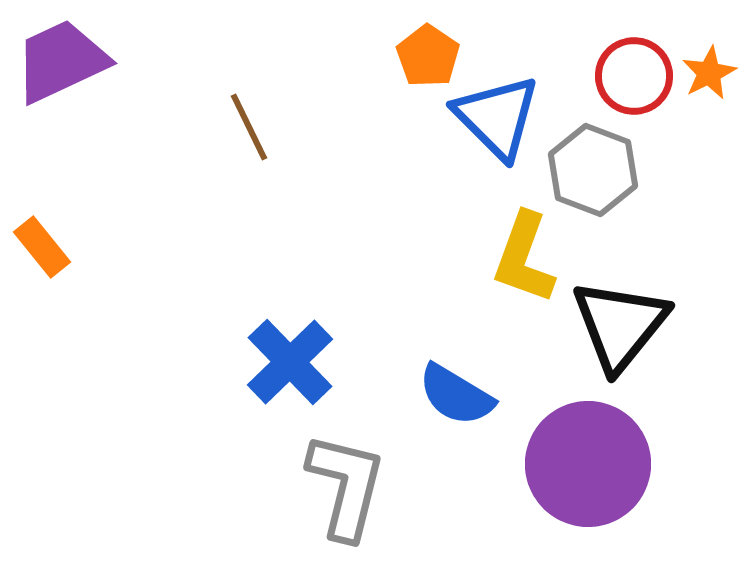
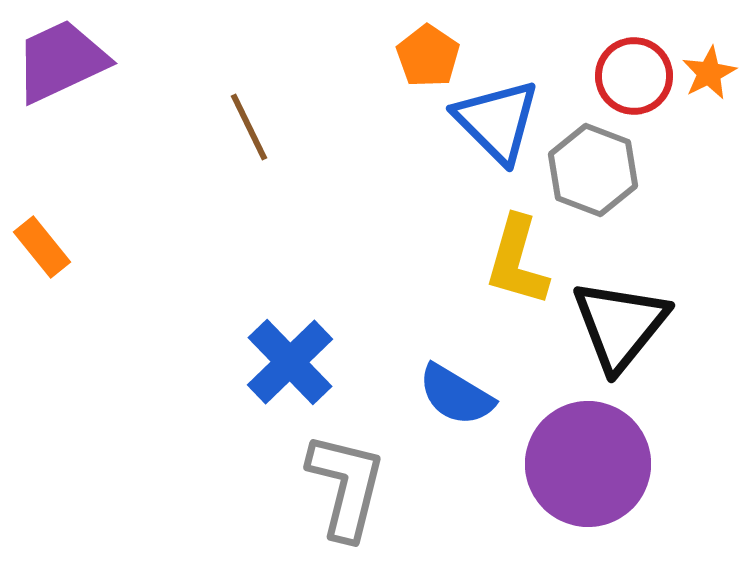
blue triangle: moved 4 px down
yellow L-shape: moved 7 px left, 3 px down; rotated 4 degrees counterclockwise
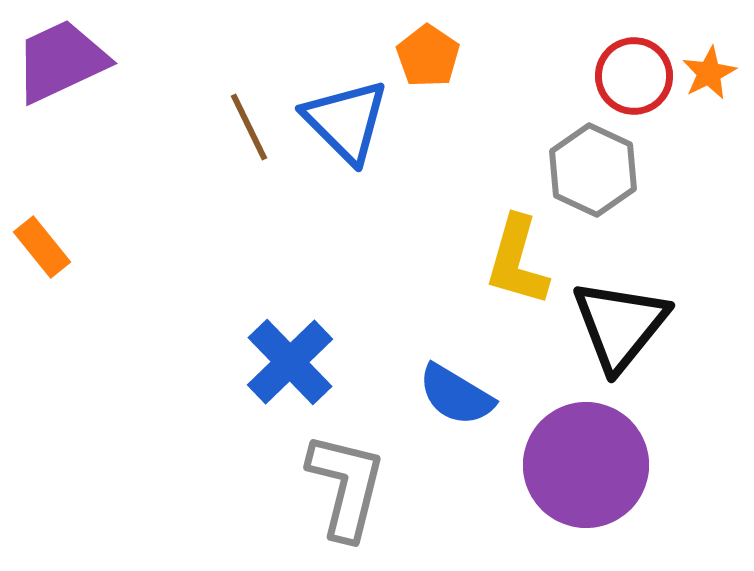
blue triangle: moved 151 px left
gray hexagon: rotated 4 degrees clockwise
purple circle: moved 2 px left, 1 px down
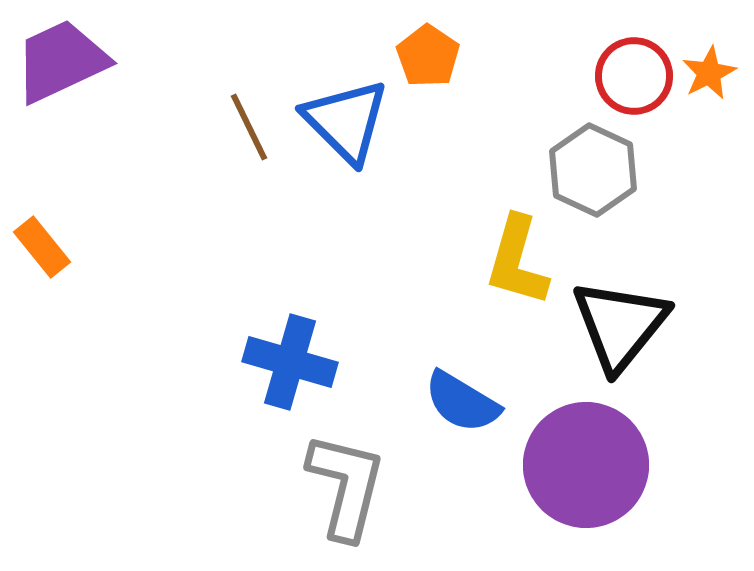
blue cross: rotated 30 degrees counterclockwise
blue semicircle: moved 6 px right, 7 px down
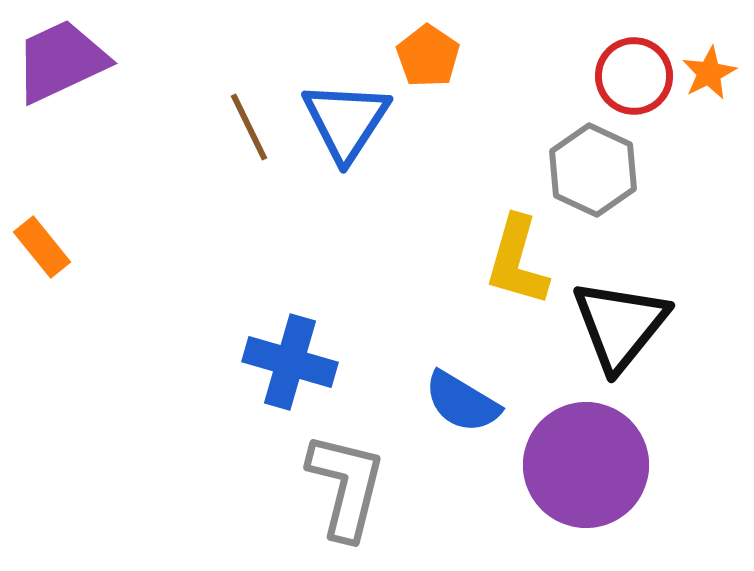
blue triangle: rotated 18 degrees clockwise
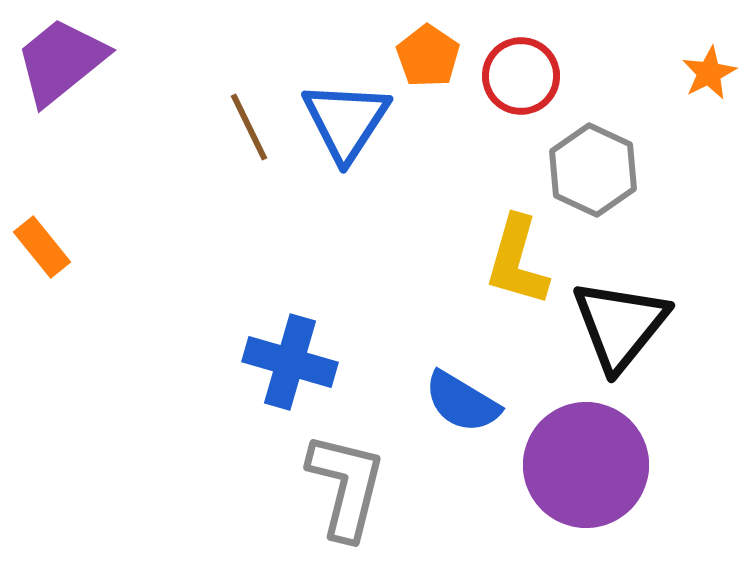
purple trapezoid: rotated 14 degrees counterclockwise
red circle: moved 113 px left
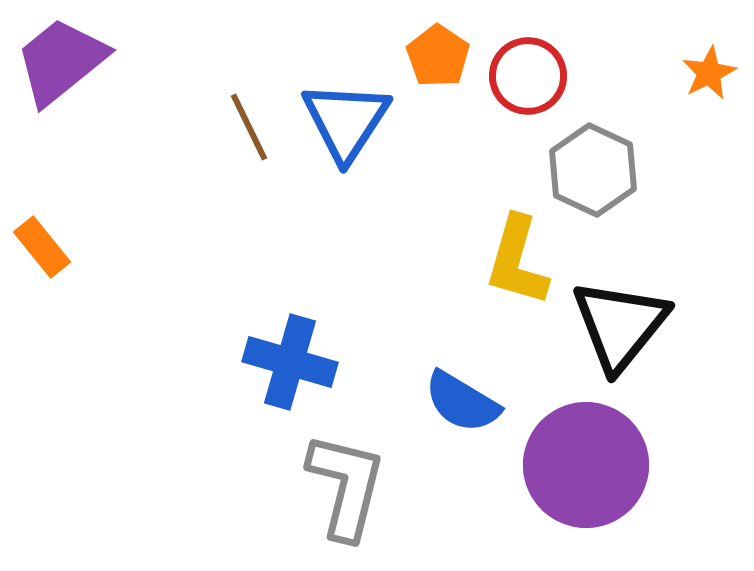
orange pentagon: moved 10 px right
red circle: moved 7 px right
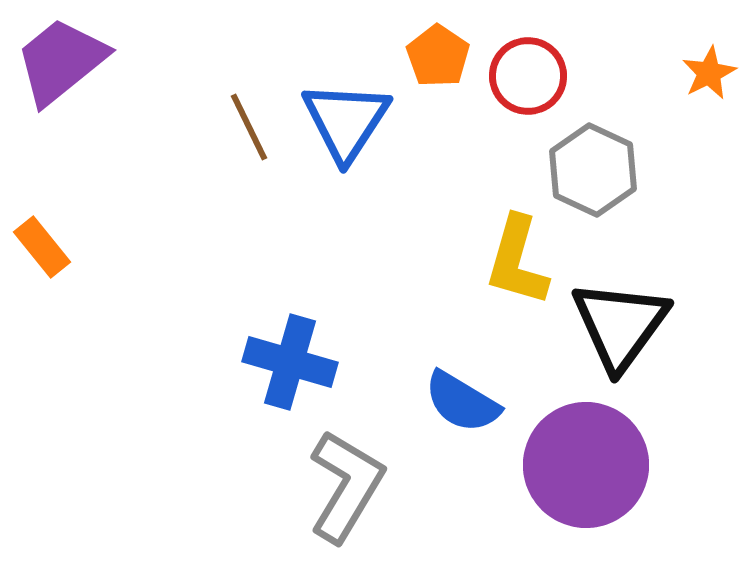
black triangle: rotated 3 degrees counterclockwise
gray L-shape: rotated 17 degrees clockwise
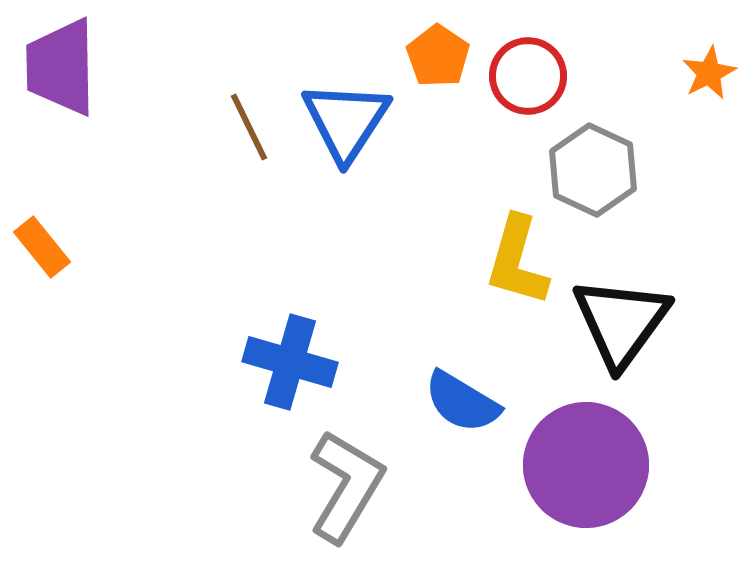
purple trapezoid: moved 6 px down; rotated 52 degrees counterclockwise
black triangle: moved 1 px right, 3 px up
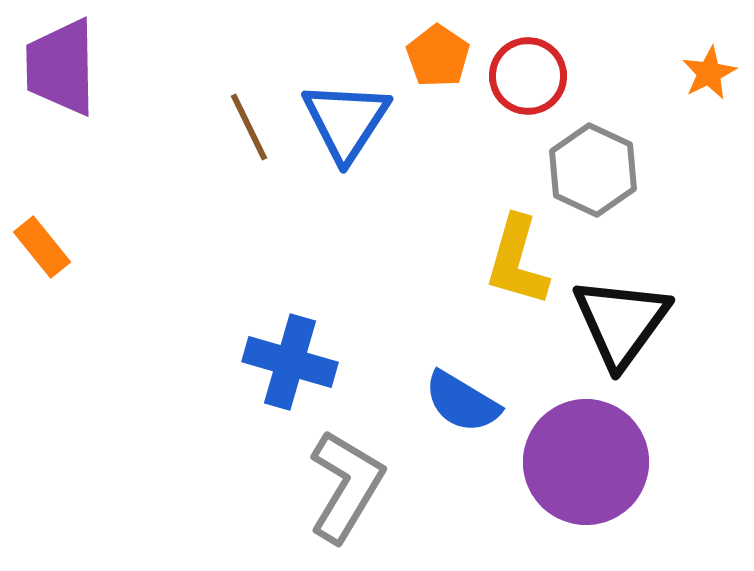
purple circle: moved 3 px up
